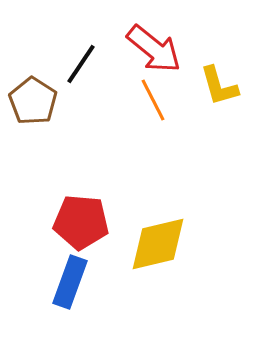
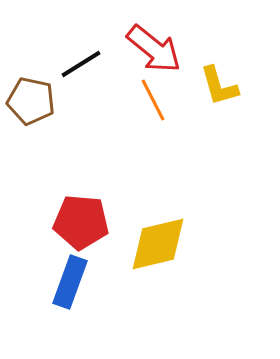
black line: rotated 24 degrees clockwise
brown pentagon: moved 2 px left; rotated 21 degrees counterclockwise
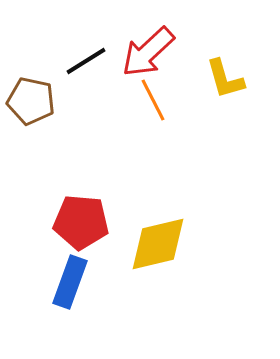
red arrow: moved 6 px left, 3 px down; rotated 98 degrees clockwise
black line: moved 5 px right, 3 px up
yellow L-shape: moved 6 px right, 7 px up
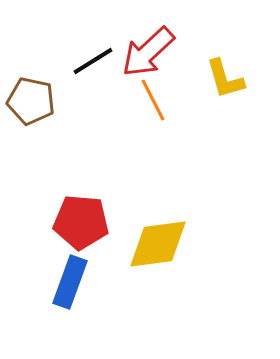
black line: moved 7 px right
yellow diamond: rotated 6 degrees clockwise
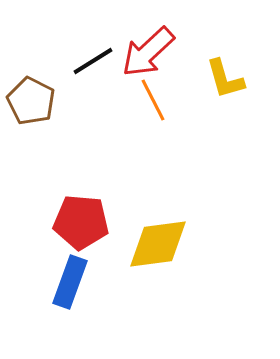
brown pentagon: rotated 15 degrees clockwise
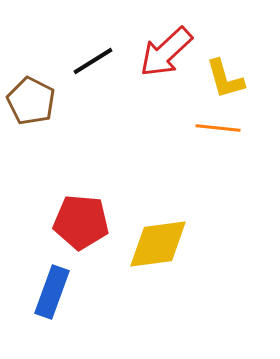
red arrow: moved 18 px right
orange line: moved 65 px right, 28 px down; rotated 57 degrees counterclockwise
blue rectangle: moved 18 px left, 10 px down
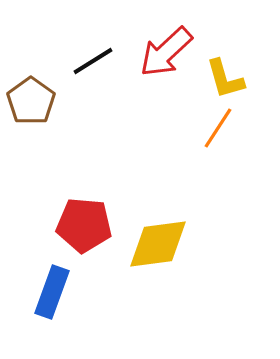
brown pentagon: rotated 9 degrees clockwise
orange line: rotated 63 degrees counterclockwise
red pentagon: moved 3 px right, 3 px down
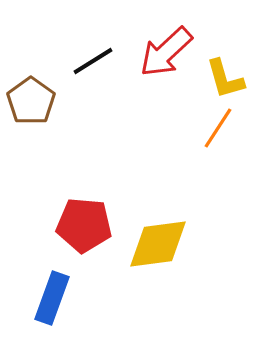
blue rectangle: moved 6 px down
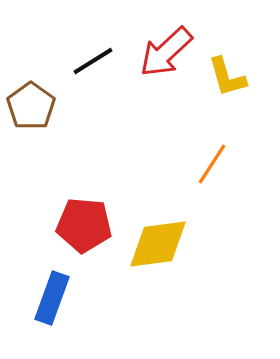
yellow L-shape: moved 2 px right, 2 px up
brown pentagon: moved 5 px down
orange line: moved 6 px left, 36 px down
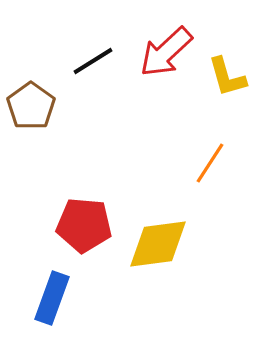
orange line: moved 2 px left, 1 px up
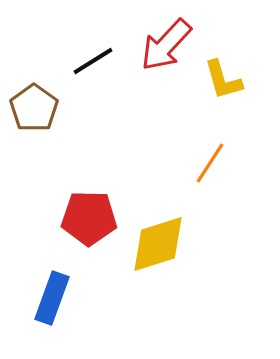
red arrow: moved 7 px up; rotated 4 degrees counterclockwise
yellow L-shape: moved 4 px left, 3 px down
brown pentagon: moved 3 px right, 2 px down
red pentagon: moved 5 px right, 7 px up; rotated 4 degrees counterclockwise
yellow diamond: rotated 10 degrees counterclockwise
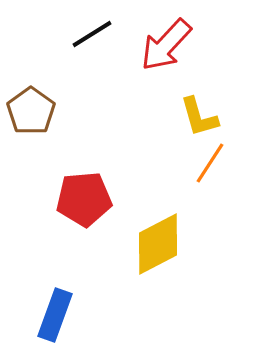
black line: moved 1 px left, 27 px up
yellow L-shape: moved 24 px left, 37 px down
brown pentagon: moved 3 px left, 3 px down
red pentagon: moved 5 px left, 19 px up; rotated 6 degrees counterclockwise
yellow diamond: rotated 10 degrees counterclockwise
blue rectangle: moved 3 px right, 17 px down
